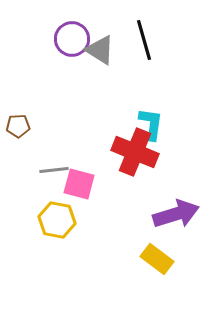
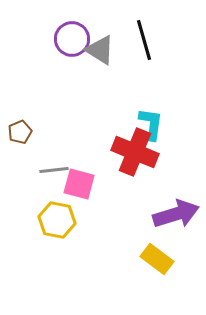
brown pentagon: moved 2 px right, 6 px down; rotated 20 degrees counterclockwise
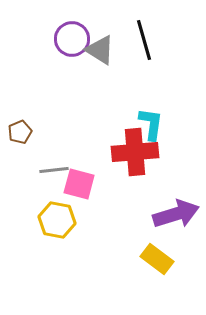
red cross: rotated 27 degrees counterclockwise
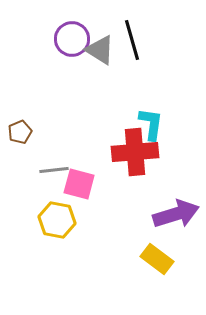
black line: moved 12 px left
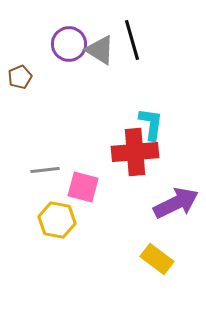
purple circle: moved 3 px left, 5 px down
brown pentagon: moved 55 px up
gray line: moved 9 px left
pink square: moved 4 px right, 3 px down
purple arrow: moved 11 px up; rotated 9 degrees counterclockwise
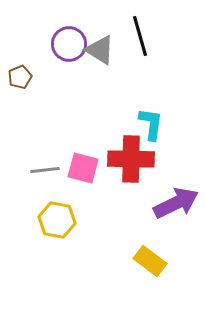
black line: moved 8 px right, 4 px up
red cross: moved 4 px left, 7 px down; rotated 6 degrees clockwise
pink square: moved 19 px up
yellow rectangle: moved 7 px left, 2 px down
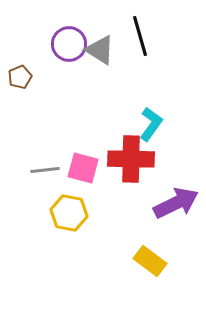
cyan L-shape: rotated 28 degrees clockwise
yellow hexagon: moved 12 px right, 7 px up
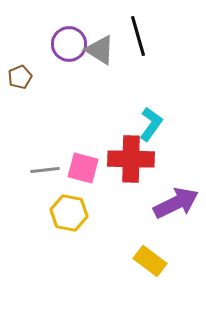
black line: moved 2 px left
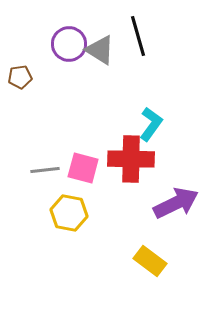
brown pentagon: rotated 15 degrees clockwise
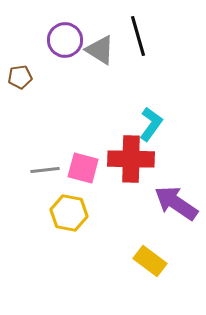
purple circle: moved 4 px left, 4 px up
purple arrow: rotated 120 degrees counterclockwise
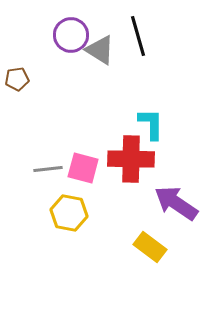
purple circle: moved 6 px right, 5 px up
brown pentagon: moved 3 px left, 2 px down
cyan L-shape: rotated 36 degrees counterclockwise
gray line: moved 3 px right, 1 px up
yellow rectangle: moved 14 px up
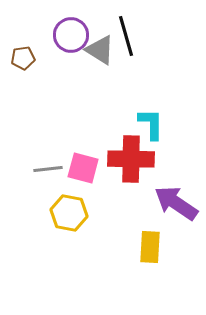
black line: moved 12 px left
brown pentagon: moved 6 px right, 21 px up
yellow rectangle: rotated 56 degrees clockwise
